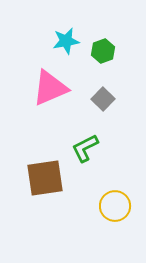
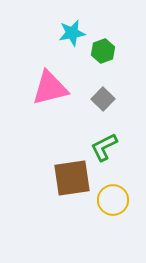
cyan star: moved 6 px right, 8 px up
pink triangle: rotated 9 degrees clockwise
green L-shape: moved 19 px right, 1 px up
brown square: moved 27 px right
yellow circle: moved 2 px left, 6 px up
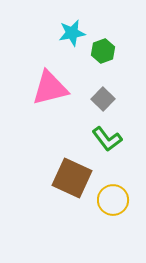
green L-shape: moved 3 px right, 8 px up; rotated 100 degrees counterclockwise
brown square: rotated 33 degrees clockwise
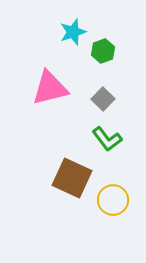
cyan star: moved 1 px right, 1 px up; rotated 8 degrees counterclockwise
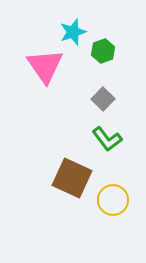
pink triangle: moved 5 px left, 22 px up; rotated 51 degrees counterclockwise
